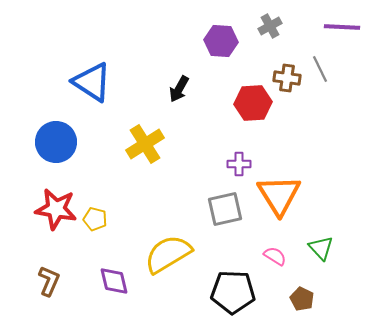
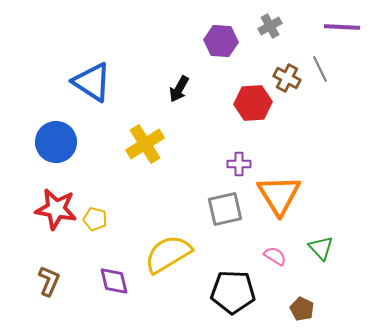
brown cross: rotated 20 degrees clockwise
brown pentagon: moved 10 px down
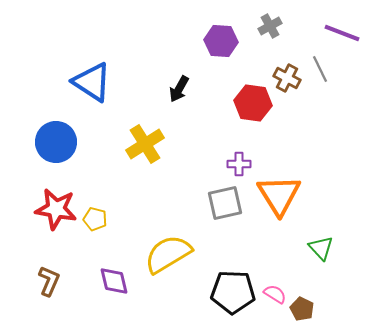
purple line: moved 6 px down; rotated 18 degrees clockwise
red hexagon: rotated 12 degrees clockwise
gray square: moved 6 px up
pink semicircle: moved 38 px down
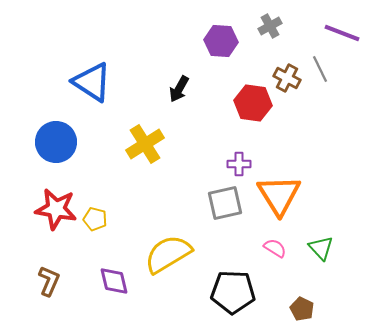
pink semicircle: moved 46 px up
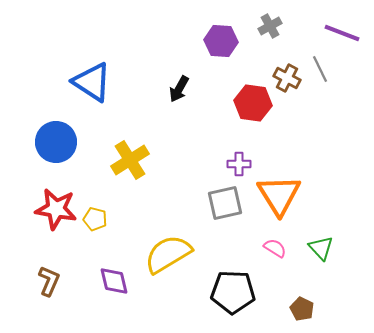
yellow cross: moved 15 px left, 16 px down
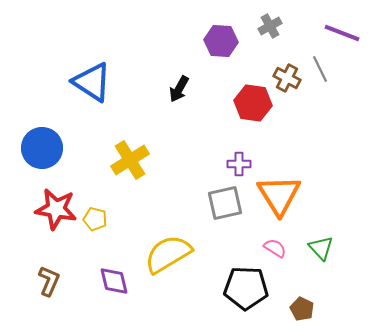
blue circle: moved 14 px left, 6 px down
black pentagon: moved 13 px right, 4 px up
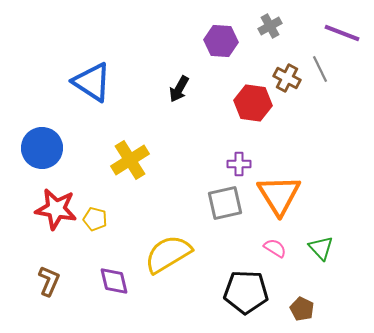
black pentagon: moved 4 px down
